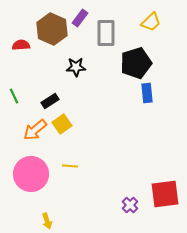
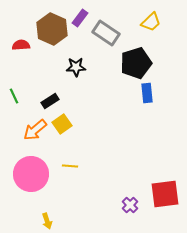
gray rectangle: rotated 56 degrees counterclockwise
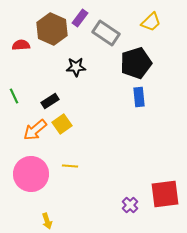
blue rectangle: moved 8 px left, 4 px down
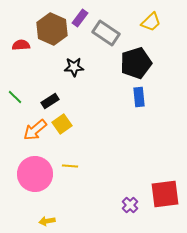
black star: moved 2 px left
green line: moved 1 px right, 1 px down; rotated 21 degrees counterclockwise
pink circle: moved 4 px right
yellow arrow: rotated 98 degrees clockwise
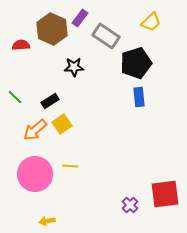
gray rectangle: moved 3 px down
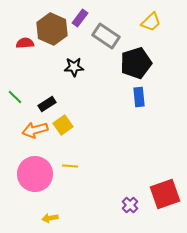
red semicircle: moved 4 px right, 2 px up
black rectangle: moved 3 px left, 3 px down
yellow square: moved 1 px right, 1 px down
orange arrow: rotated 25 degrees clockwise
red square: rotated 12 degrees counterclockwise
yellow arrow: moved 3 px right, 3 px up
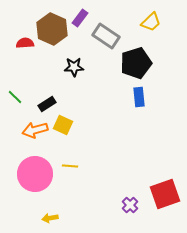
yellow square: rotated 30 degrees counterclockwise
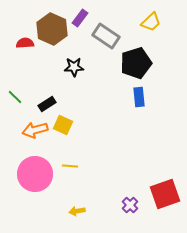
yellow arrow: moved 27 px right, 7 px up
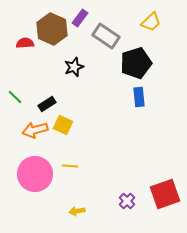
black star: rotated 18 degrees counterclockwise
purple cross: moved 3 px left, 4 px up
